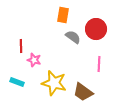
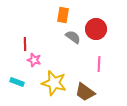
red line: moved 4 px right, 2 px up
brown trapezoid: moved 2 px right
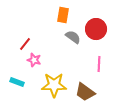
red line: rotated 40 degrees clockwise
yellow star: moved 2 px down; rotated 15 degrees counterclockwise
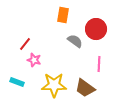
gray semicircle: moved 2 px right, 4 px down
brown trapezoid: moved 4 px up
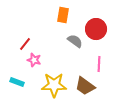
brown trapezoid: moved 2 px up
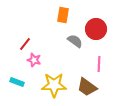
brown trapezoid: moved 2 px right, 1 px down
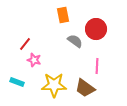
orange rectangle: rotated 21 degrees counterclockwise
pink line: moved 2 px left, 2 px down
brown trapezoid: moved 2 px left, 1 px down
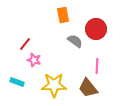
brown trapezoid: moved 3 px right; rotated 15 degrees clockwise
